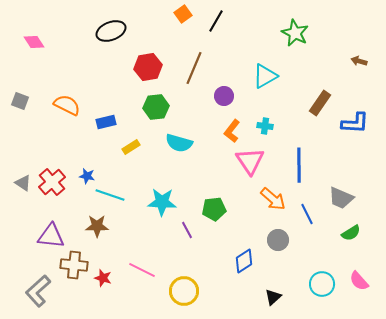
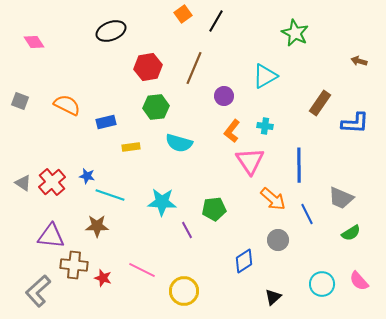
yellow rectangle at (131, 147): rotated 24 degrees clockwise
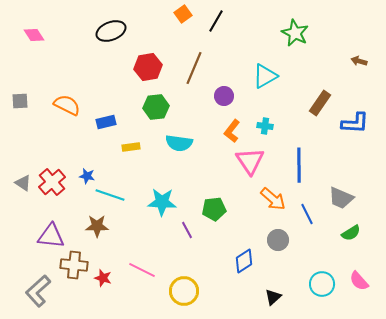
pink diamond at (34, 42): moved 7 px up
gray square at (20, 101): rotated 24 degrees counterclockwise
cyan semicircle at (179, 143): rotated 8 degrees counterclockwise
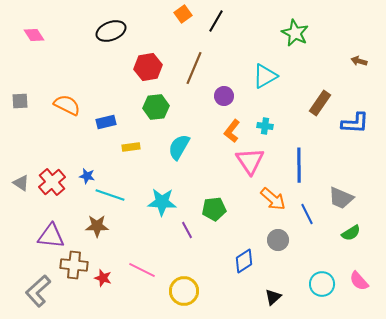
cyan semicircle at (179, 143): moved 4 px down; rotated 112 degrees clockwise
gray triangle at (23, 183): moved 2 px left
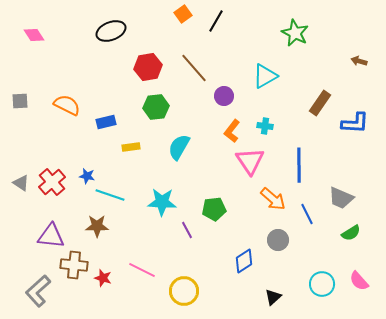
brown line at (194, 68): rotated 64 degrees counterclockwise
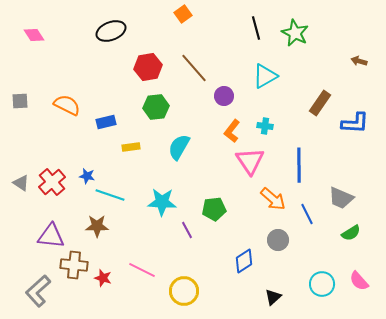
black line at (216, 21): moved 40 px right, 7 px down; rotated 45 degrees counterclockwise
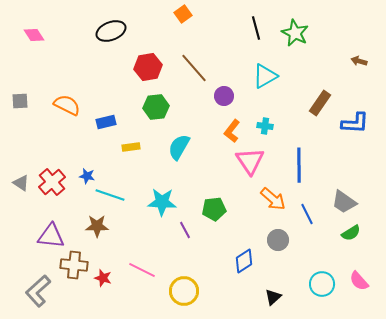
gray trapezoid at (341, 198): moved 3 px right, 4 px down; rotated 12 degrees clockwise
purple line at (187, 230): moved 2 px left
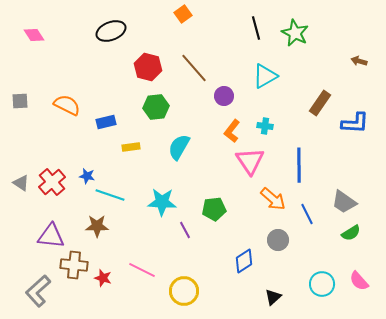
red hexagon at (148, 67): rotated 24 degrees clockwise
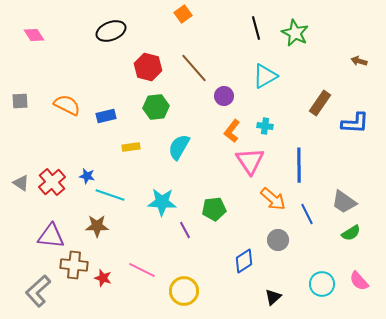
blue rectangle at (106, 122): moved 6 px up
